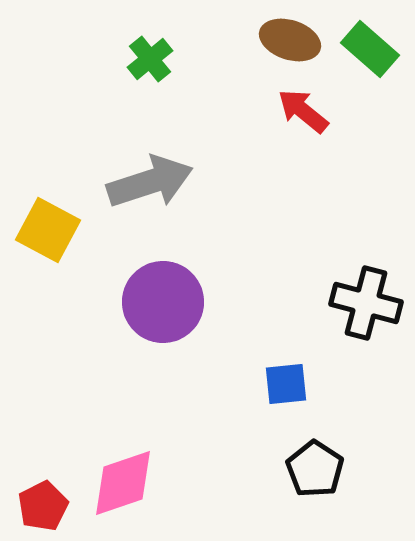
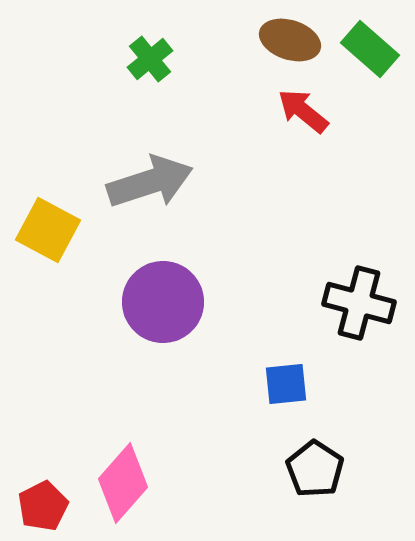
black cross: moved 7 px left
pink diamond: rotated 30 degrees counterclockwise
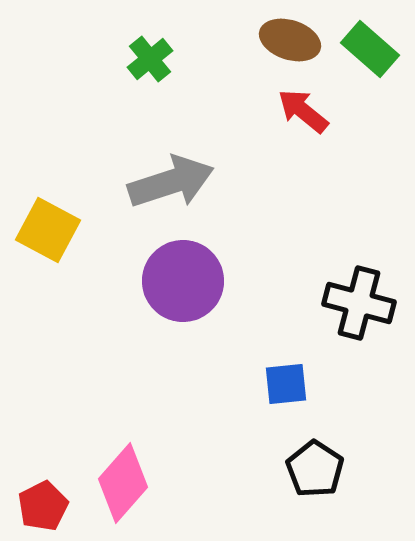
gray arrow: moved 21 px right
purple circle: moved 20 px right, 21 px up
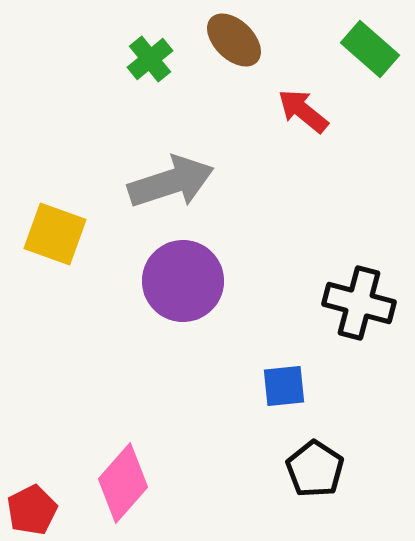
brown ellipse: moved 56 px left; rotated 26 degrees clockwise
yellow square: moved 7 px right, 4 px down; rotated 8 degrees counterclockwise
blue square: moved 2 px left, 2 px down
red pentagon: moved 11 px left, 4 px down
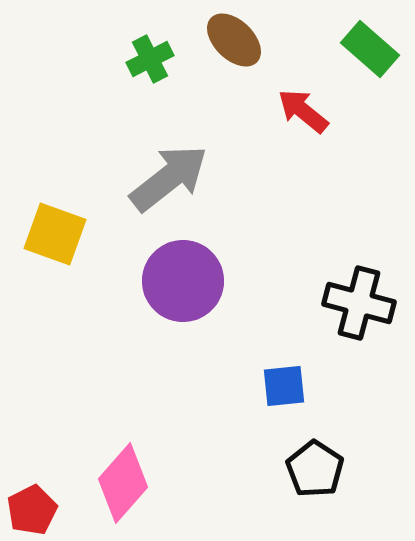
green cross: rotated 12 degrees clockwise
gray arrow: moved 2 px left, 4 px up; rotated 20 degrees counterclockwise
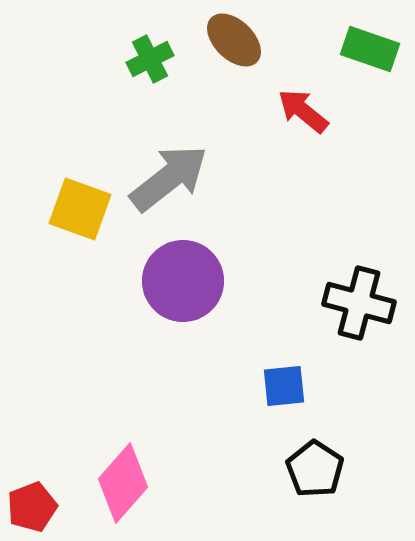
green rectangle: rotated 22 degrees counterclockwise
yellow square: moved 25 px right, 25 px up
red pentagon: moved 3 px up; rotated 6 degrees clockwise
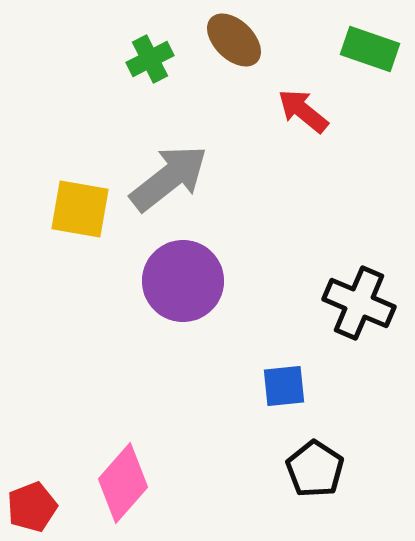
yellow square: rotated 10 degrees counterclockwise
black cross: rotated 8 degrees clockwise
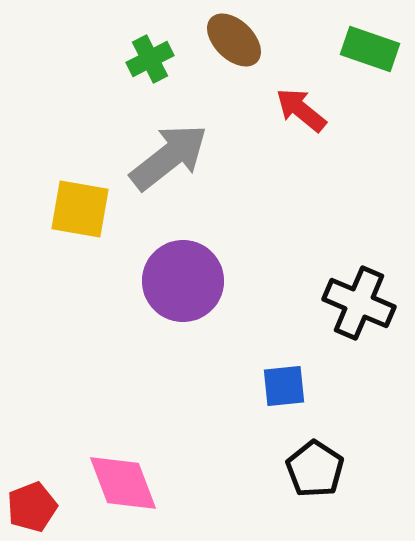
red arrow: moved 2 px left, 1 px up
gray arrow: moved 21 px up
pink diamond: rotated 62 degrees counterclockwise
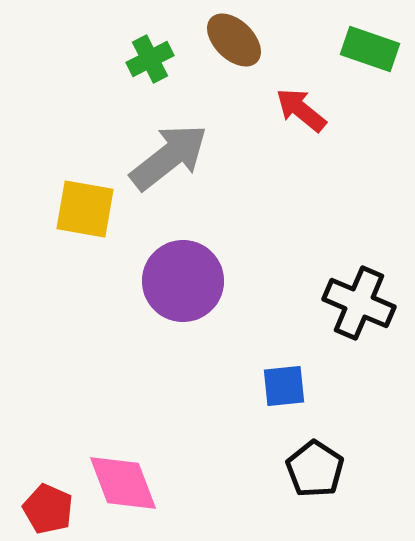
yellow square: moved 5 px right
red pentagon: moved 16 px right, 2 px down; rotated 27 degrees counterclockwise
